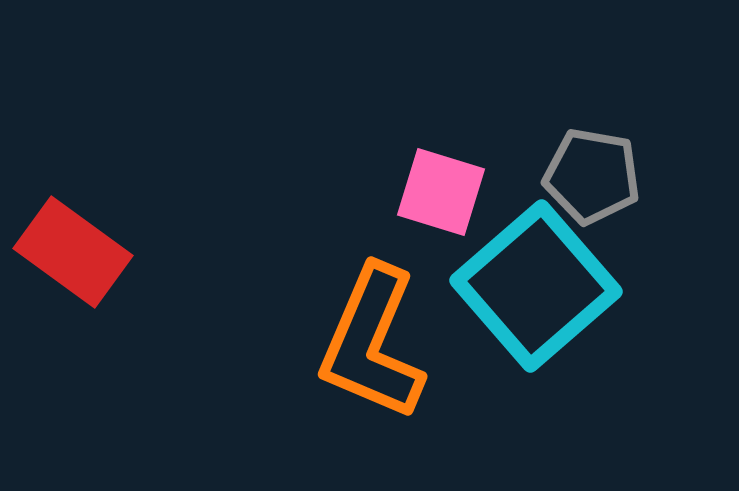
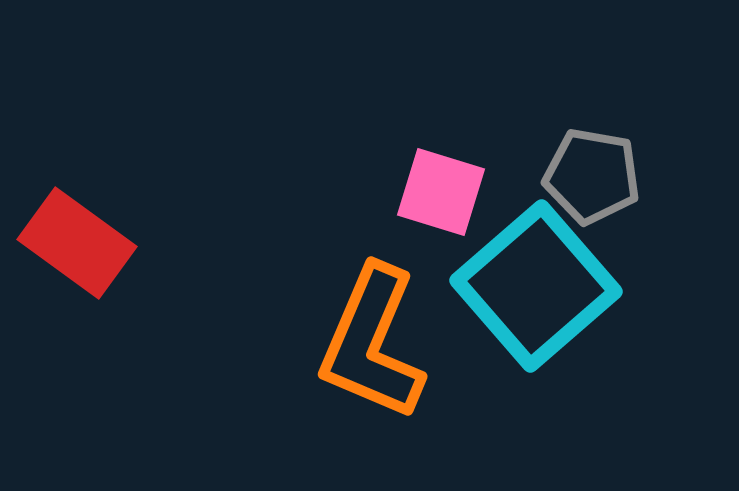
red rectangle: moved 4 px right, 9 px up
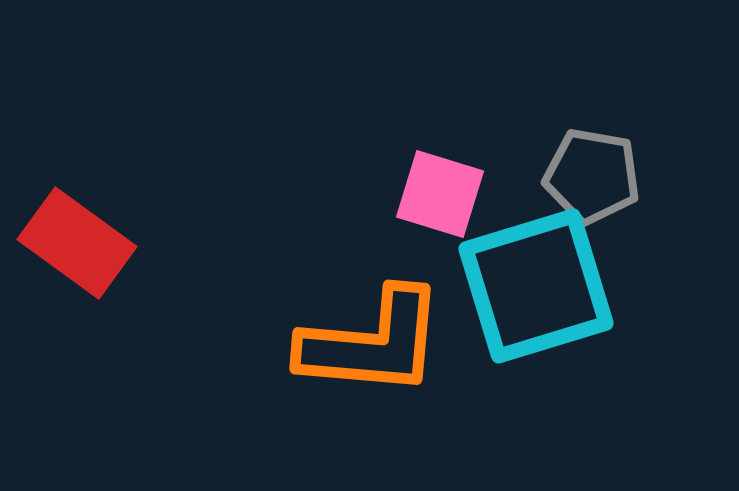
pink square: moved 1 px left, 2 px down
cyan square: rotated 24 degrees clockwise
orange L-shape: rotated 108 degrees counterclockwise
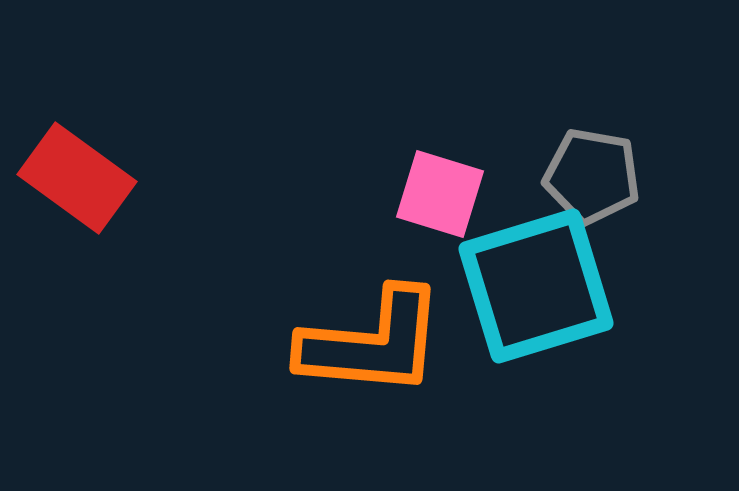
red rectangle: moved 65 px up
